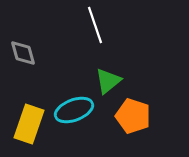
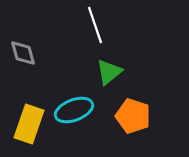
green triangle: moved 1 px right, 9 px up
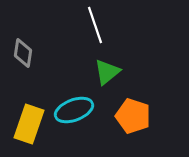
gray diamond: rotated 24 degrees clockwise
green triangle: moved 2 px left
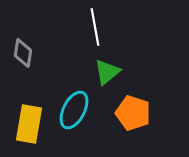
white line: moved 2 px down; rotated 9 degrees clockwise
cyan ellipse: rotated 42 degrees counterclockwise
orange pentagon: moved 3 px up
yellow rectangle: rotated 9 degrees counterclockwise
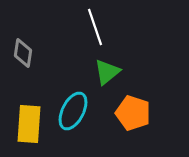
white line: rotated 9 degrees counterclockwise
cyan ellipse: moved 1 px left, 1 px down
yellow rectangle: rotated 6 degrees counterclockwise
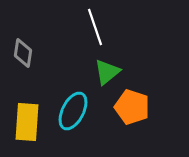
orange pentagon: moved 1 px left, 6 px up
yellow rectangle: moved 2 px left, 2 px up
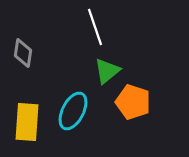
green triangle: moved 1 px up
orange pentagon: moved 1 px right, 5 px up
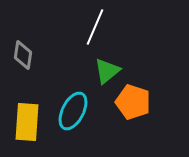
white line: rotated 42 degrees clockwise
gray diamond: moved 2 px down
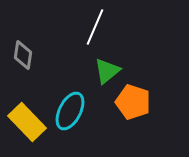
cyan ellipse: moved 3 px left
yellow rectangle: rotated 48 degrees counterclockwise
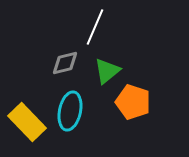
gray diamond: moved 42 px right, 8 px down; rotated 68 degrees clockwise
cyan ellipse: rotated 15 degrees counterclockwise
